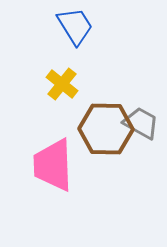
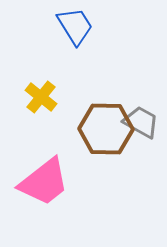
yellow cross: moved 21 px left, 13 px down
gray trapezoid: moved 1 px up
pink trapezoid: moved 9 px left, 17 px down; rotated 126 degrees counterclockwise
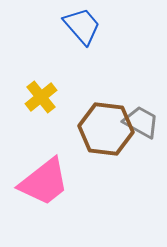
blue trapezoid: moved 7 px right; rotated 9 degrees counterclockwise
yellow cross: rotated 12 degrees clockwise
brown hexagon: rotated 6 degrees clockwise
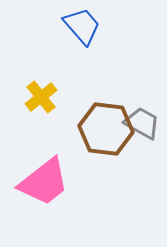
gray trapezoid: moved 1 px right, 1 px down
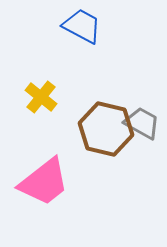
blue trapezoid: rotated 21 degrees counterclockwise
yellow cross: rotated 12 degrees counterclockwise
brown hexagon: rotated 6 degrees clockwise
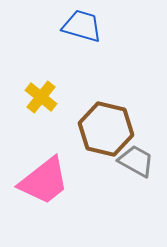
blue trapezoid: rotated 12 degrees counterclockwise
gray trapezoid: moved 6 px left, 38 px down
pink trapezoid: moved 1 px up
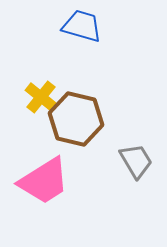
brown hexagon: moved 30 px left, 10 px up
gray trapezoid: rotated 30 degrees clockwise
pink trapezoid: rotated 6 degrees clockwise
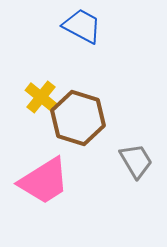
blue trapezoid: rotated 12 degrees clockwise
brown hexagon: moved 2 px right, 1 px up; rotated 4 degrees clockwise
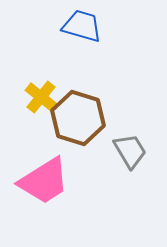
blue trapezoid: rotated 12 degrees counterclockwise
gray trapezoid: moved 6 px left, 10 px up
